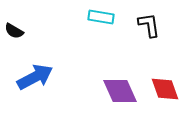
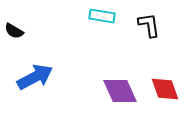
cyan rectangle: moved 1 px right, 1 px up
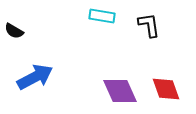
red diamond: moved 1 px right
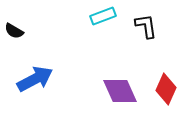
cyan rectangle: moved 1 px right; rotated 30 degrees counterclockwise
black L-shape: moved 3 px left, 1 px down
blue arrow: moved 2 px down
red diamond: rotated 44 degrees clockwise
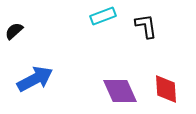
black semicircle: rotated 108 degrees clockwise
red diamond: rotated 28 degrees counterclockwise
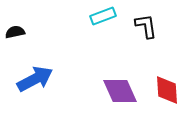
black semicircle: moved 1 px right, 1 px down; rotated 30 degrees clockwise
red diamond: moved 1 px right, 1 px down
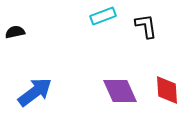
blue arrow: moved 13 px down; rotated 9 degrees counterclockwise
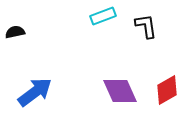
red diamond: rotated 64 degrees clockwise
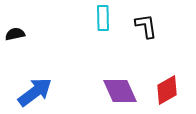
cyan rectangle: moved 2 px down; rotated 70 degrees counterclockwise
black semicircle: moved 2 px down
